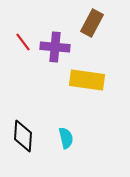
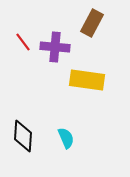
cyan semicircle: rotated 10 degrees counterclockwise
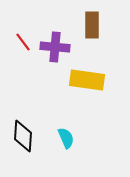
brown rectangle: moved 2 px down; rotated 28 degrees counterclockwise
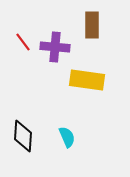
cyan semicircle: moved 1 px right, 1 px up
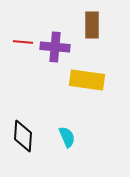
red line: rotated 48 degrees counterclockwise
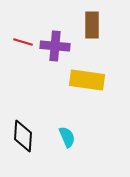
red line: rotated 12 degrees clockwise
purple cross: moved 1 px up
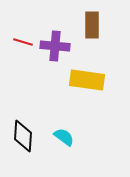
cyan semicircle: moved 3 px left; rotated 30 degrees counterclockwise
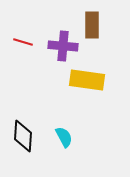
purple cross: moved 8 px right
cyan semicircle: rotated 25 degrees clockwise
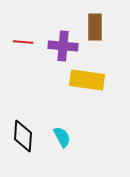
brown rectangle: moved 3 px right, 2 px down
red line: rotated 12 degrees counterclockwise
cyan semicircle: moved 2 px left
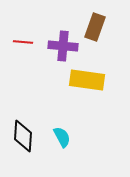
brown rectangle: rotated 20 degrees clockwise
